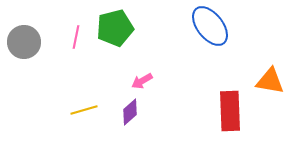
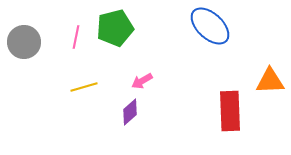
blue ellipse: rotated 9 degrees counterclockwise
orange triangle: rotated 12 degrees counterclockwise
yellow line: moved 23 px up
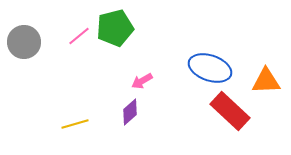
blue ellipse: moved 42 px down; rotated 24 degrees counterclockwise
pink line: moved 3 px right, 1 px up; rotated 40 degrees clockwise
orange triangle: moved 4 px left
yellow line: moved 9 px left, 37 px down
red rectangle: rotated 45 degrees counterclockwise
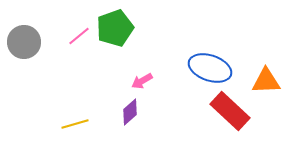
green pentagon: rotated 6 degrees counterclockwise
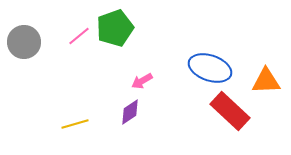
purple diamond: rotated 8 degrees clockwise
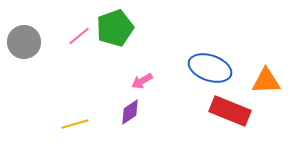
red rectangle: rotated 21 degrees counterclockwise
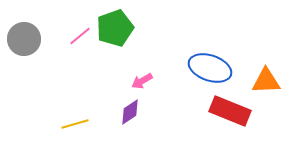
pink line: moved 1 px right
gray circle: moved 3 px up
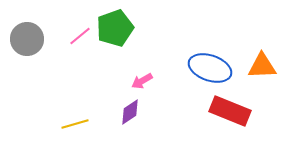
gray circle: moved 3 px right
orange triangle: moved 4 px left, 15 px up
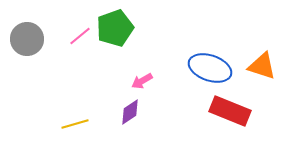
orange triangle: rotated 20 degrees clockwise
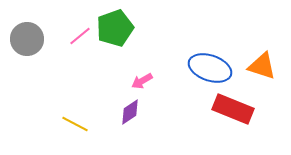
red rectangle: moved 3 px right, 2 px up
yellow line: rotated 44 degrees clockwise
